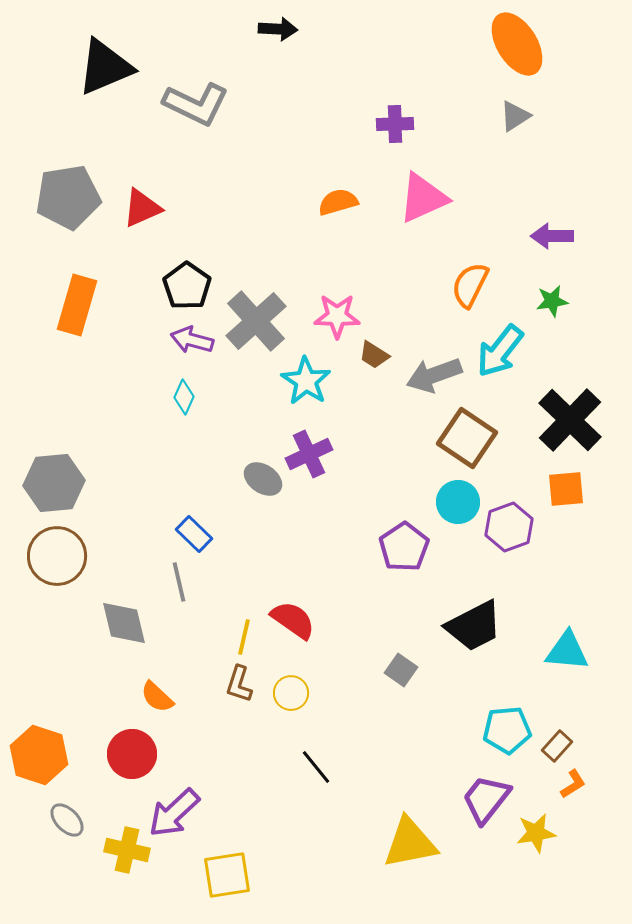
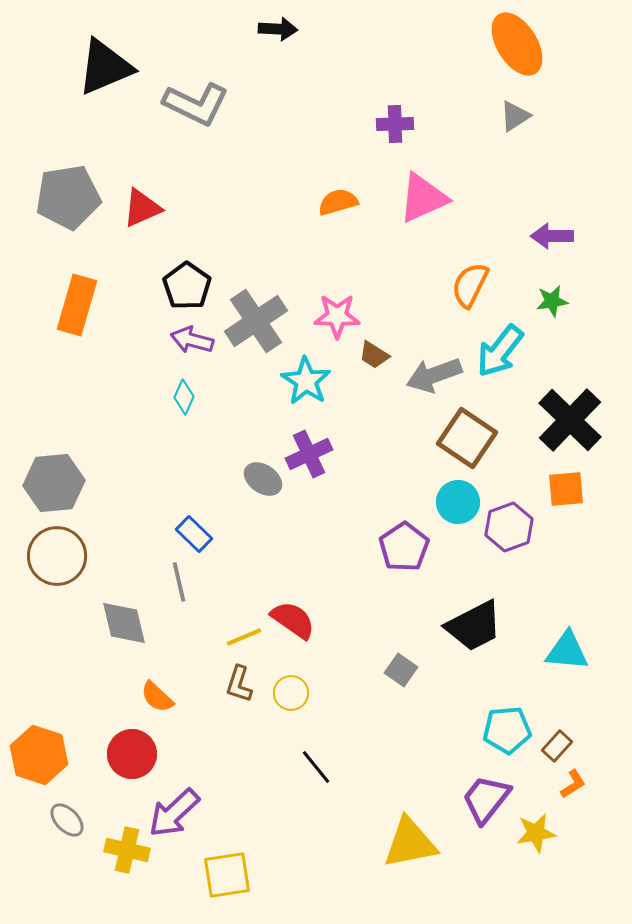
gray cross at (256, 321): rotated 8 degrees clockwise
yellow line at (244, 637): rotated 54 degrees clockwise
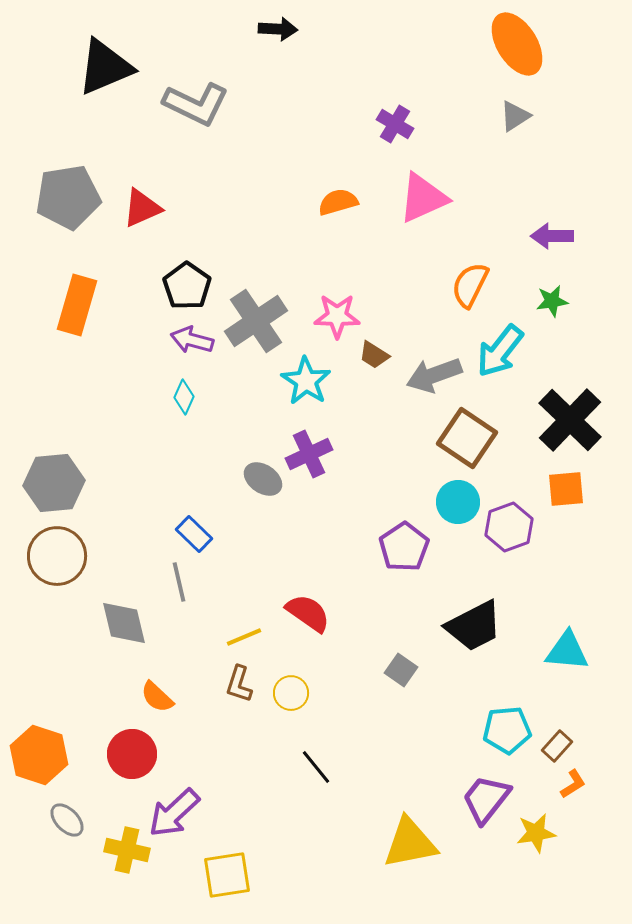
purple cross at (395, 124): rotated 33 degrees clockwise
red semicircle at (293, 620): moved 15 px right, 7 px up
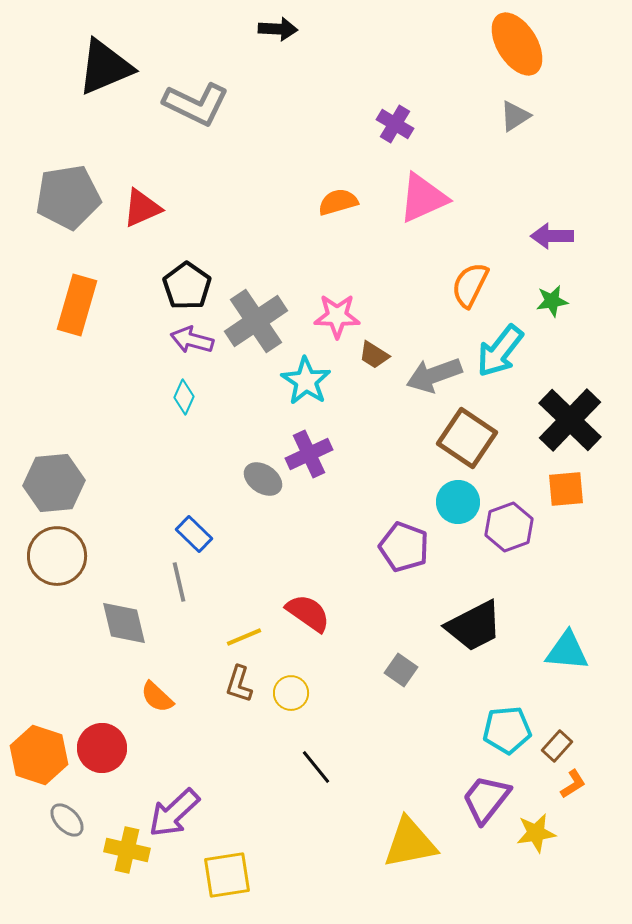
purple pentagon at (404, 547): rotated 18 degrees counterclockwise
red circle at (132, 754): moved 30 px left, 6 px up
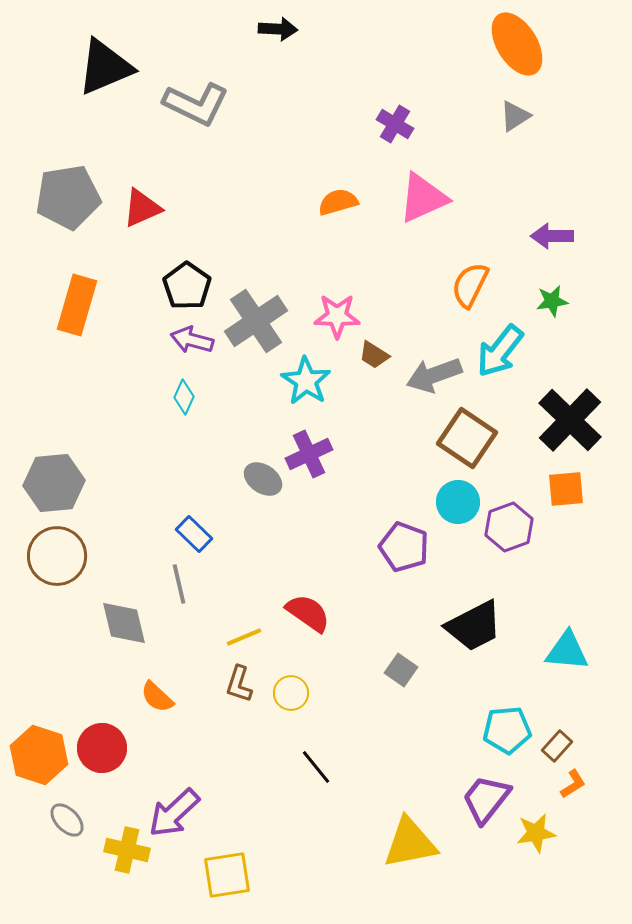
gray line at (179, 582): moved 2 px down
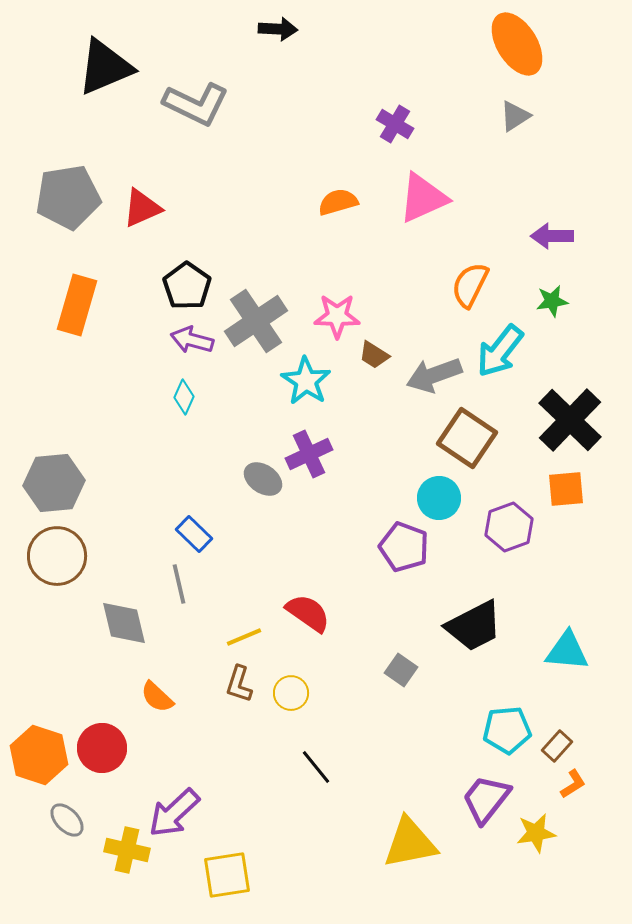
cyan circle at (458, 502): moved 19 px left, 4 px up
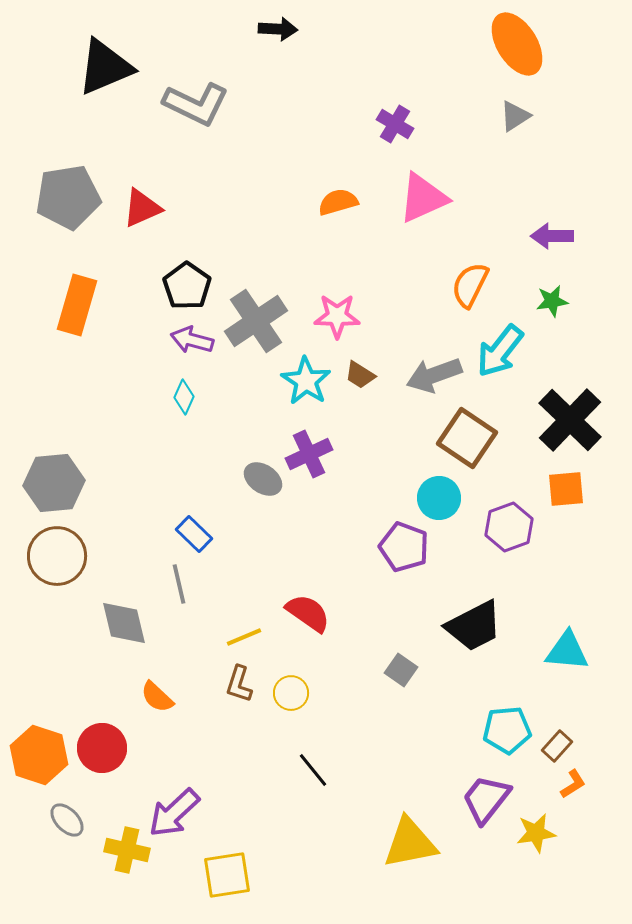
brown trapezoid at (374, 355): moved 14 px left, 20 px down
black line at (316, 767): moved 3 px left, 3 px down
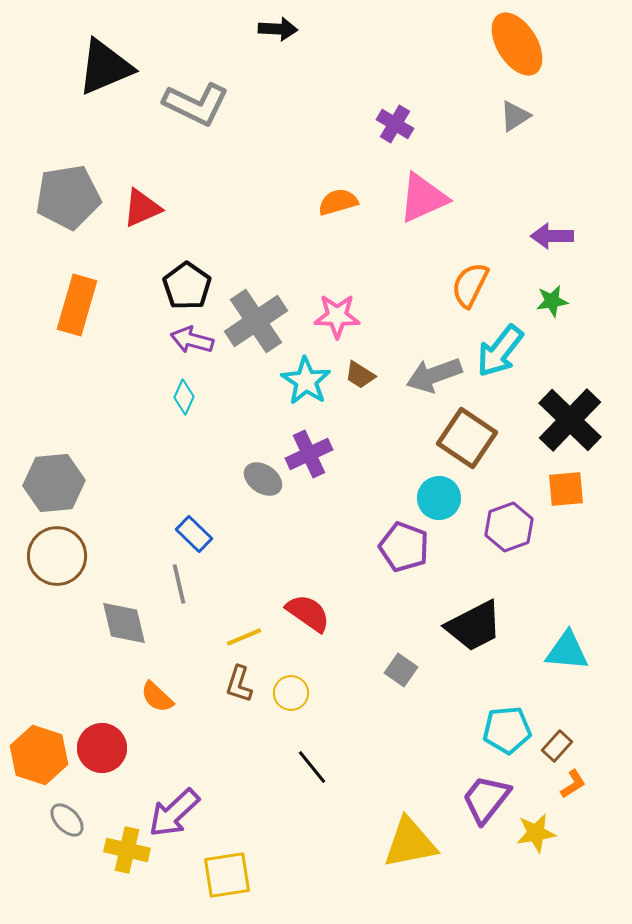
black line at (313, 770): moved 1 px left, 3 px up
